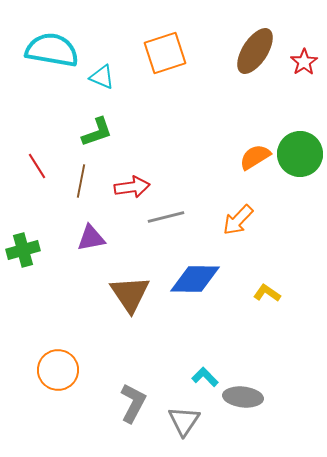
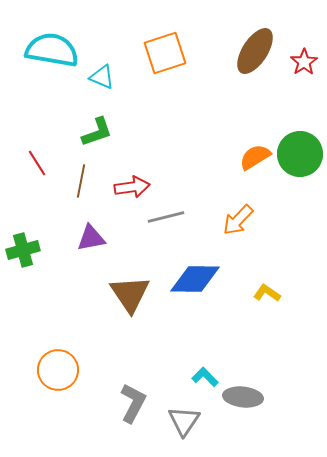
red line: moved 3 px up
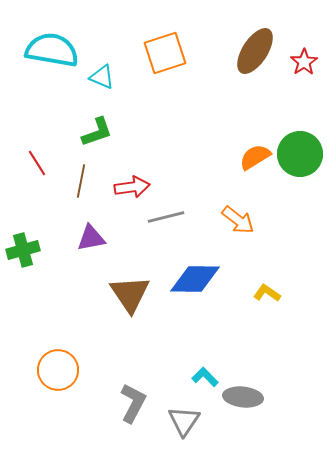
orange arrow: rotated 96 degrees counterclockwise
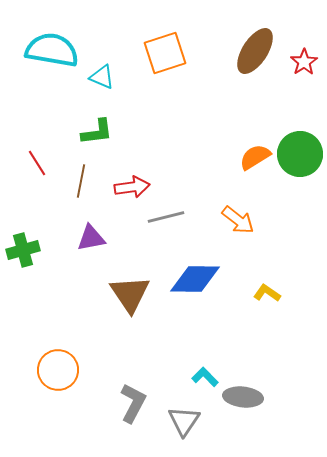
green L-shape: rotated 12 degrees clockwise
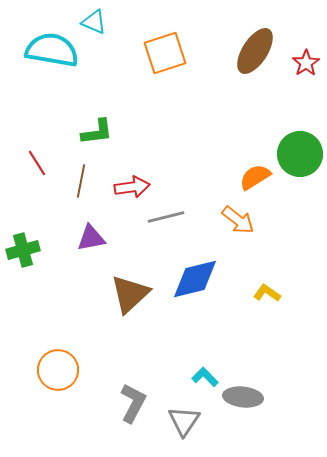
red star: moved 2 px right, 1 px down
cyan triangle: moved 8 px left, 55 px up
orange semicircle: moved 20 px down
blue diamond: rotated 15 degrees counterclockwise
brown triangle: rotated 21 degrees clockwise
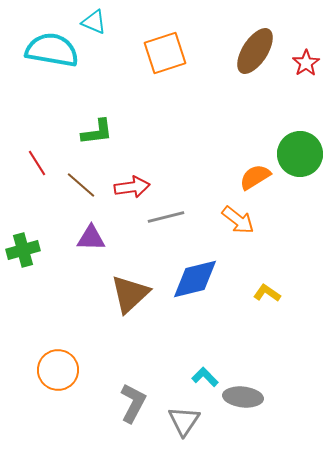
brown line: moved 4 px down; rotated 60 degrees counterclockwise
purple triangle: rotated 12 degrees clockwise
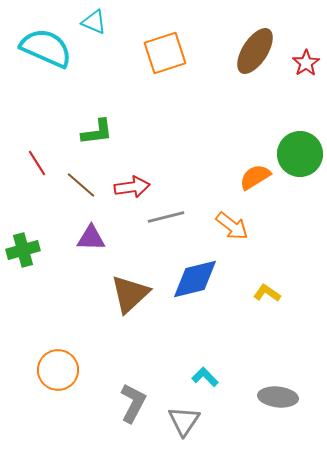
cyan semicircle: moved 6 px left, 2 px up; rotated 14 degrees clockwise
orange arrow: moved 6 px left, 6 px down
gray ellipse: moved 35 px right
